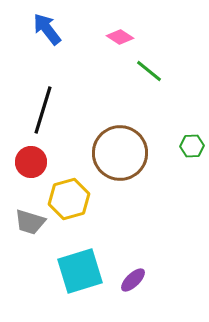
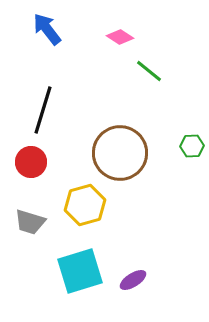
yellow hexagon: moved 16 px right, 6 px down
purple ellipse: rotated 12 degrees clockwise
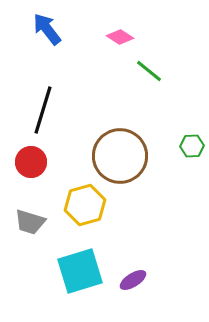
brown circle: moved 3 px down
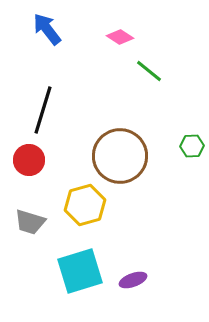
red circle: moved 2 px left, 2 px up
purple ellipse: rotated 12 degrees clockwise
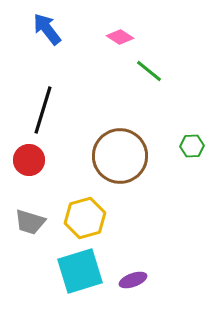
yellow hexagon: moved 13 px down
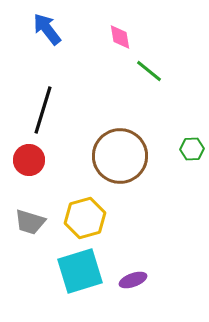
pink diamond: rotated 48 degrees clockwise
green hexagon: moved 3 px down
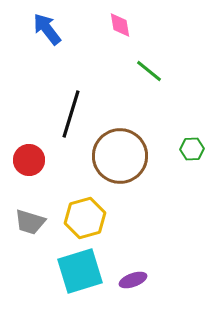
pink diamond: moved 12 px up
black line: moved 28 px right, 4 px down
